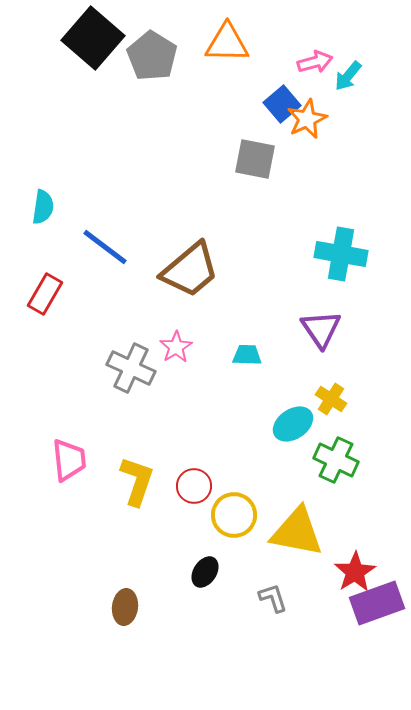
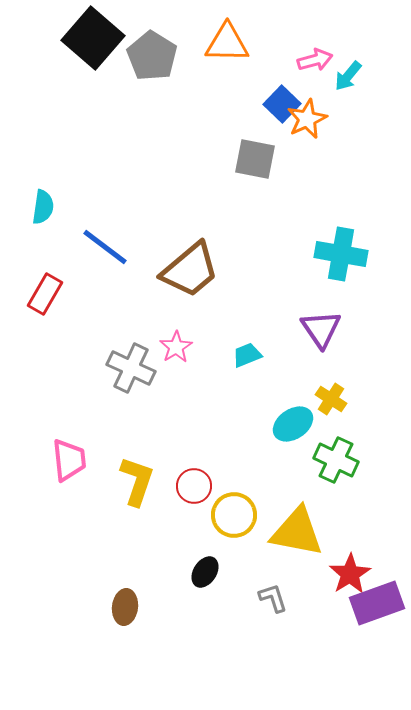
pink arrow: moved 2 px up
blue square: rotated 6 degrees counterclockwise
cyan trapezoid: rotated 24 degrees counterclockwise
red star: moved 5 px left, 2 px down
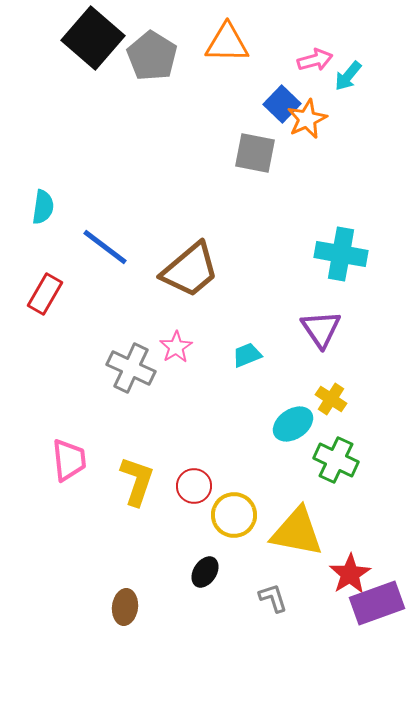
gray square: moved 6 px up
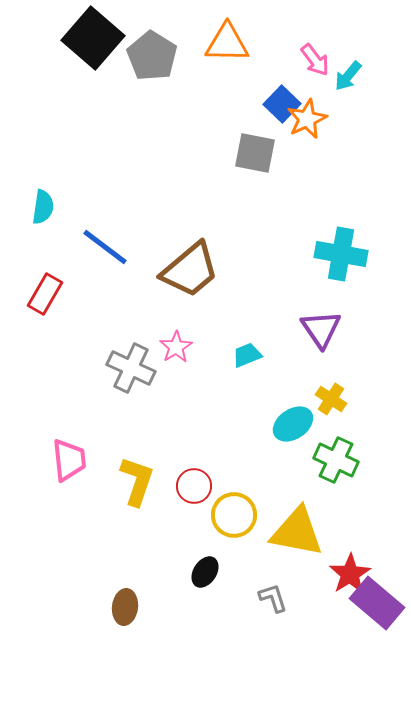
pink arrow: rotated 68 degrees clockwise
purple rectangle: rotated 60 degrees clockwise
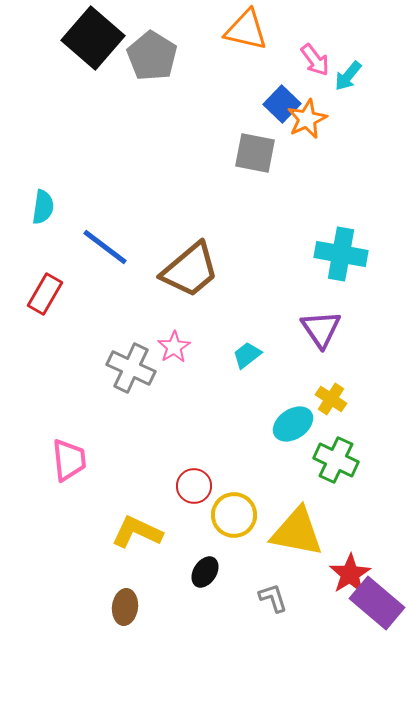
orange triangle: moved 19 px right, 13 px up; rotated 12 degrees clockwise
pink star: moved 2 px left
cyan trapezoid: rotated 16 degrees counterclockwise
yellow L-shape: moved 51 px down; rotated 84 degrees counterclockwise
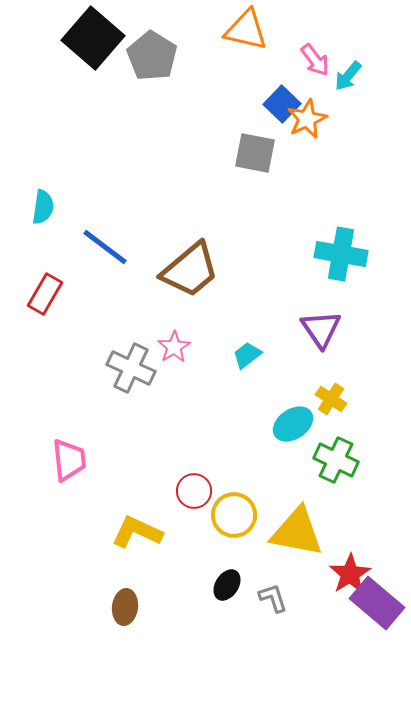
red circle: moved 5 px down
black ellipse: moved 22 px right, 13 px down
